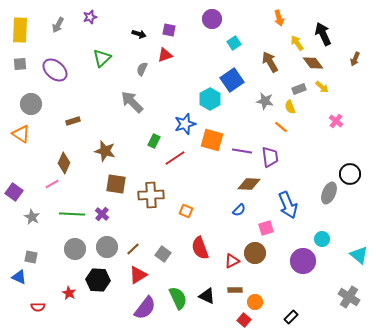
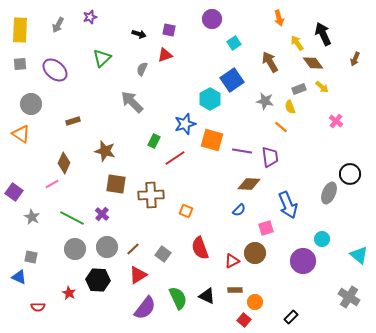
green line at (72, 214): moved 4 px down; rotated 25 degrees clockwise
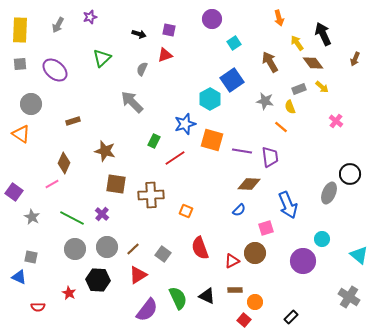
purple semicircle at (145, 308): moved 2 px right, 2 px down
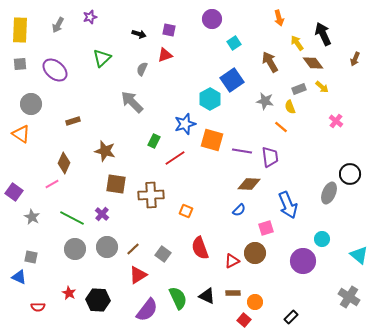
black hexagon at (98, 280): moved 20 px down
brown rectangle at (235, 290): moved 2 px left, 3 px down
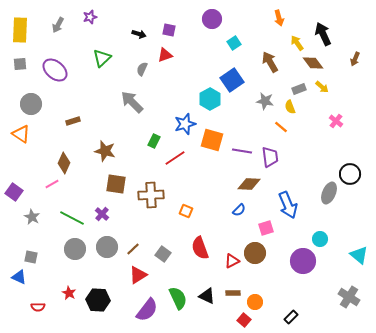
cyan circle at (322, 239): moved 2 px left
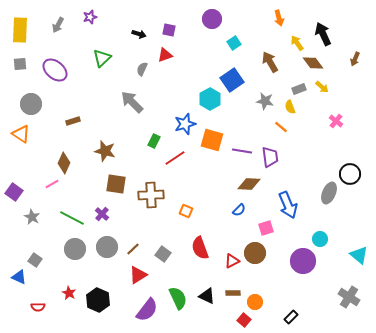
gray square at (31, 257): moved 4 px right, 3 px down; rotated 24 degrees clockwise
black hexagon at (98, 300): rotated 20 degrees clockwise
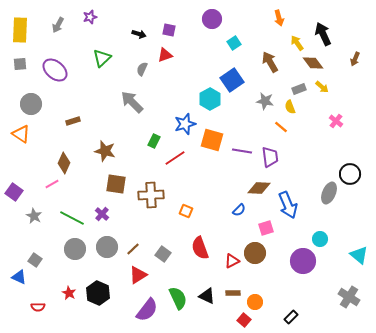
brown diamond at (249, 184): moved 10 px right, 4 px down
gray star at (32, 217): moved 2 px right, 1 px up
black hexagon at (98, 300): moved 7 px up
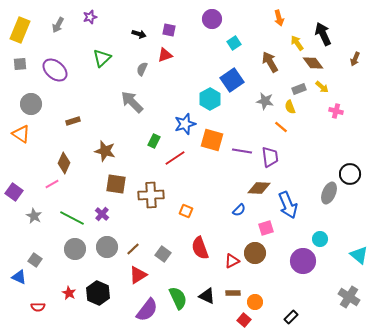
yellow rectangle at (20, 30): rotated 20 degrees clockwise
pink cross at (336, 121): moved 10 px up; rotated 24 degrees counterclockwise
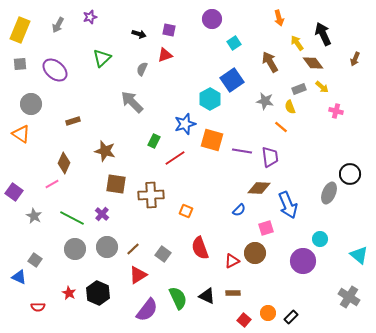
orange circle at (255, 302): moved 13 px right, 11 px down
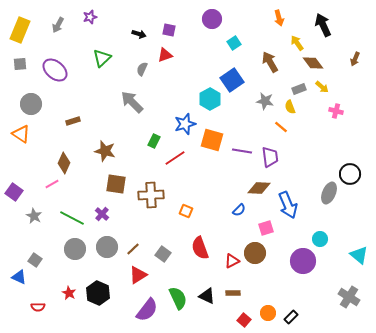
black arrow at (323, 34): moved 9 px up
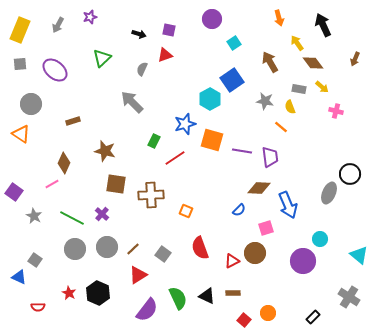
gray rectangle at (299, 89): rotated 32 degrees clockwise
black rectangle at (291, 317): moved 22 px right
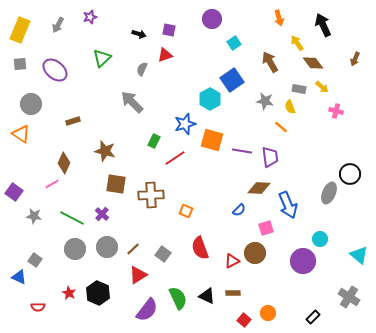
gray star at (34, 216): rotated 21 degrees counterclockwise
